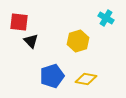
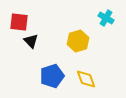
yellow diamond: rotated 60 degrees clockwise
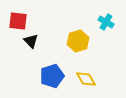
cyan cross: moved 4 px down
red square: moved 1 px left, 1 px up
yellow diamond: rotated 10 degrees counterclockwise
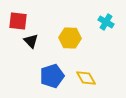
yellow hexagon: moved 8 px left, 3 px up; rotated 20 degrees clockwise
yellow diamond: moved 1 px up
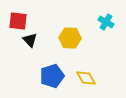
black triangle: moved 1 px left, 1 px up
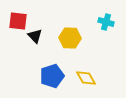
cyan cross: rotated 14 degrees counterclockwise
black triangle: moved 5 px right, 4 px up
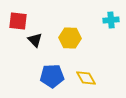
cyan cross: moved 5 px right, 2 px up; rotated 21 degrees counterclockwise
black triangle: moved 4 px down
blue pentagon: rotated 15 degrees clockwise
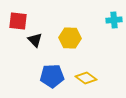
cyan cross: moved 3 px right
yellow diamond: rotated 25 degrees counterclockwise
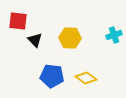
cyan cross: moved 15 px down; rotated 14 degrees counterclockwise
blue pentagon: rotated 10 degrees clockwise
